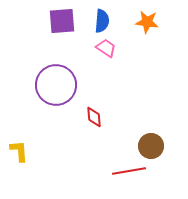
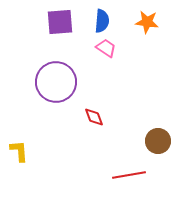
purple square: moved 2 px left, 1 px down
purple circle: moved 3 px up
red diamond: rotated 15 degrees counterclockwise
brown circle: moved 7 px right, 5 px up
red line: moved 4 px down
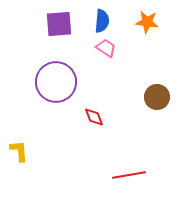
purple square: moved 1 px left, 2 px down
brown circle: moved 1 px left, 44 px up
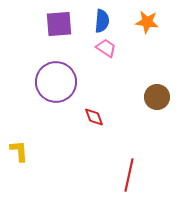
red line: rotated 68 degrees counterclockwise
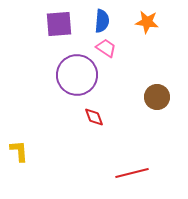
purple circle: moved 21 px right, 7 px up
red line: moved 3 px right, 2 px up; rotated 64 degrees clockwise
